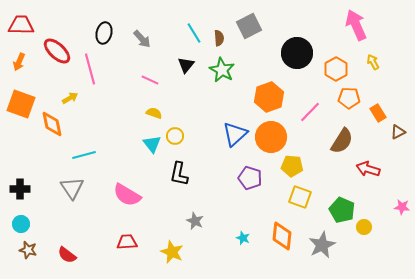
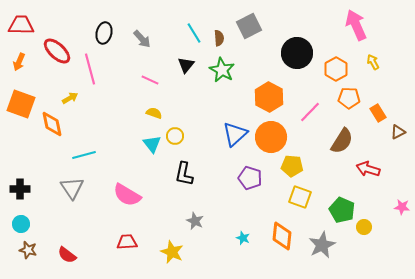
orange hexagon at (269, 97): rotated 12 degrees counterclockwise
black L-shape at (179, 174): moved 5 px right
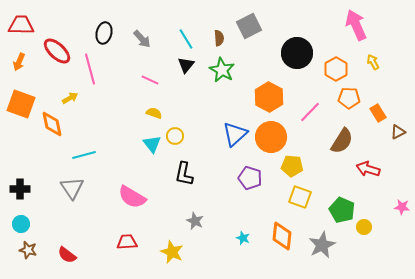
cyan line at (194, 33): moved 8 px left, 6 px down
pink semicircle at (127, 195): moved 5 px right, 2 px down
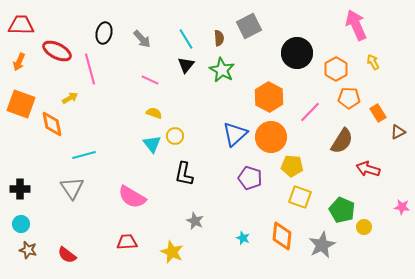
red ellipse at (57, 51): rotated 16 degrees counterclockwise
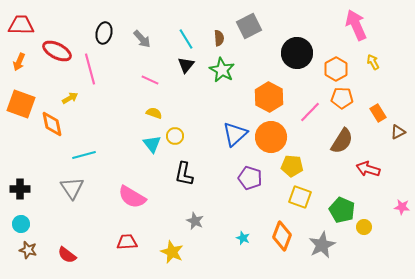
orange pentagon at (349, 98): moved 7 px left
orange diamond at (282, 236): rotated 16 degrees clockwise
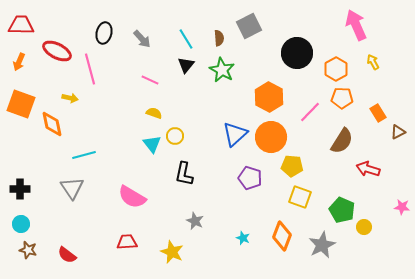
yellow arrow at (70, 98): rotated 42 degrees clockwise
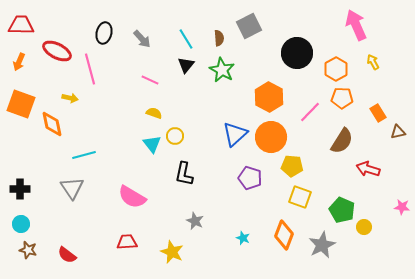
brown triangle at (398, 132): rotated 14 degrees clockwise
orange diamond at (282, 236): moved 2 px right, 1 px up
